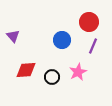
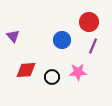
pink star: rotated 24 degrees clockwise
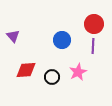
red circle: moved 5 px right, 2 px down
purple line: rotated 21 degrees counterclockwise
pink star: rotated 24 degrees counterclockwise
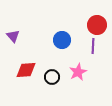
red circle: moved 3 px right, 1 px down
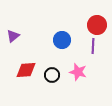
purple triangle: rotated 32 degrees clockwise
pink star: rotated 30 degrees counterclockwise
black circle: moved 2 px up
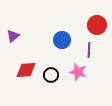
purple line: moved 4 px left, 4 px down
black circle: moved 1 px left
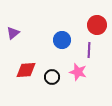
purple triangle: moved 3 px up
black circle: moved 1 px right, 2 px down
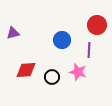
purple triangle: rotated 24 degrees clockwise
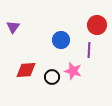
purple triangle: moved 6 px up; rotated 40 degrees counterclockwise
blue circle: moved 1 px left
pink star: moved 5 px left, 1 px up
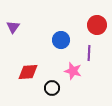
purple line: moved 3 px down
red diamond: moved 2 px right, 2 px down
black circle: moved 11 px down
